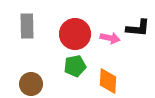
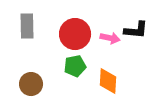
black L-shape: moved 2 px left, 2 px down
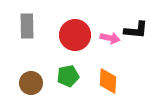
red circle: moved 1 px down
green pentagon: moved 7 px left, 10 px down
brown circle: moved 1 px up
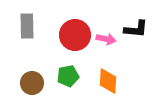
black L-shape: moved 1 px up
pink arrow: moved 4 px left, 1 px down
brown circle: moved 1 px right
